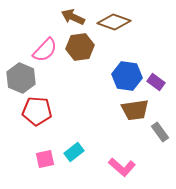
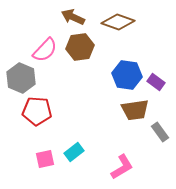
brown diamond: moved 4 px right
blue hexagon: moved 1 px up
pink L-shape: rotated 72 degrees counterclockwise
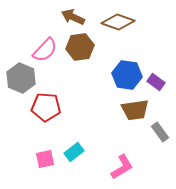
red pentagon: moved 9 px right, 4 px up
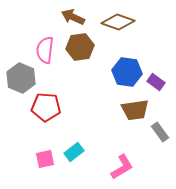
pink semicircle: rotated 144 degrees clockwise
blue hexagon: moved 3 px up
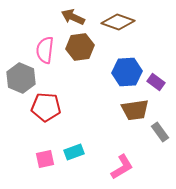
blue hexagon: rotated 12 degrees counterclockwise
cyan rectangle: rotated 18 degrees clockwise
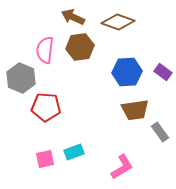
purple rectangle: moved 7 px right, 10 px up
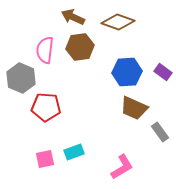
brown trapezoid: moved 1 px left, 2 px up; rotated 32 degrees clockwise
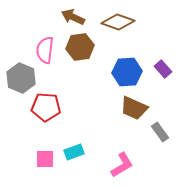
purple rectangle: moved 3 px up; rotated 12 degrees clockwise
pink square: rotated 12 degrees clockwise
pink L-shape: moved 2 px up
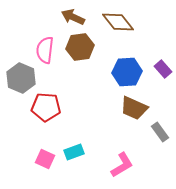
brown diamond: rotated 32 degrees clockwise
pink square: rotated 24 degrees clockwise
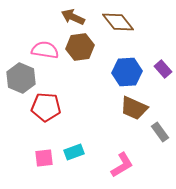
pink semicircle: rotated 92 degrees clockwise
pink square: moved 1 px left, 1 px up; rotated 30 degrees counterclockwise
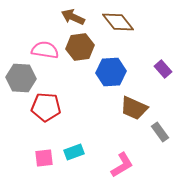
blue hexagon: moved 16 px left
gray hexagon: rotated 20 degrees counterclockwise
